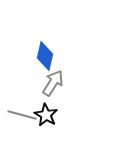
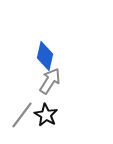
gray arrow: moved 3 px left, 2 px up
gray line: rotated 68 degrees counterclockwise
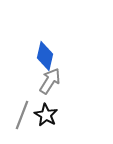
gray line: rotated 16 degrees counterclockwise
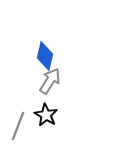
gray line: moved 4 px left, 11 px down
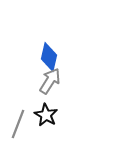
blue diamond: moved 4 px right, 1 px down
gray line: moved 2 px up
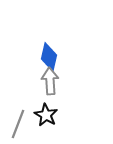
gray arrow: rotated 36 degrees counterclockwise
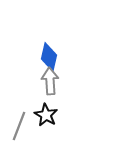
gray line: moved 1 px right, 2 px down
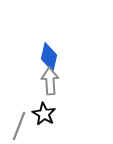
black star: moved 2 px left, 1 px up
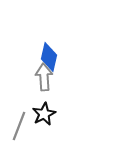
gray arrow: moved 6 px left, 4 px up
black star: rotated 15 degrees clockwise
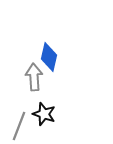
gray arrow: moved 10 px left
black star: rotated 25 degrees counterclockwise
